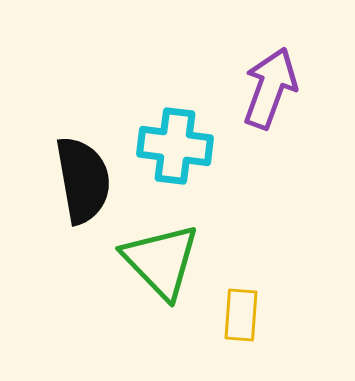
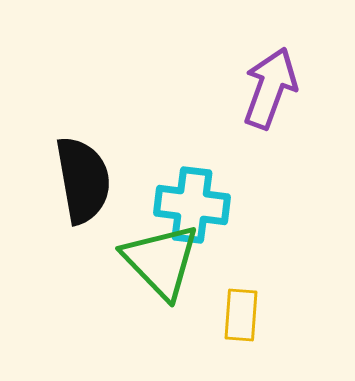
cyan cross: moved 17 px right, 59 px down
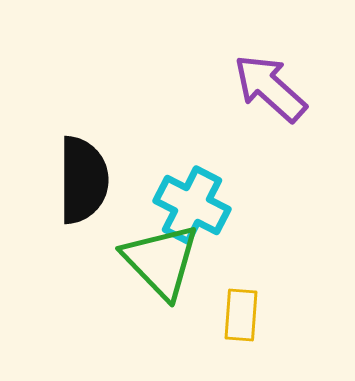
purple arrow: rotated 68 degrees counterclockwise
black semicircle: rotated 10 degrees clockwise
cyan cross: rotated 20 degrees clockwise
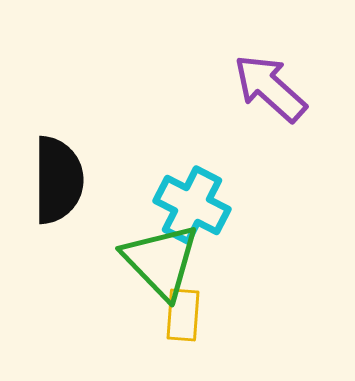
black semicircle: moved 25 px left
yellow rectangle: moved 58 px left
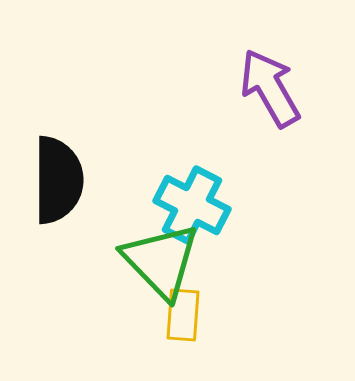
purple arrow: rotated 18 degrees clockwise
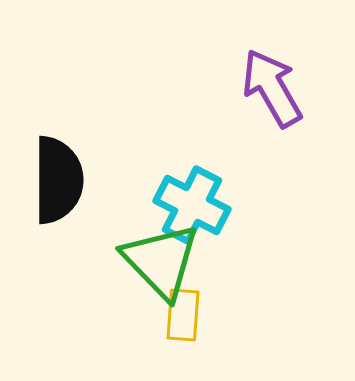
purple arrow: moved 2 px right
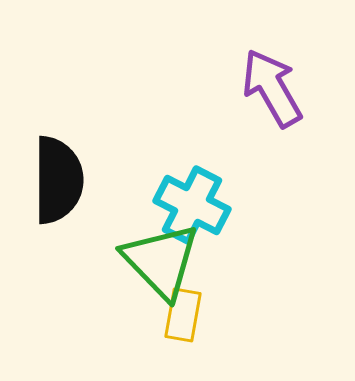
yellow rectangle: rotated 6 degrees clockwise
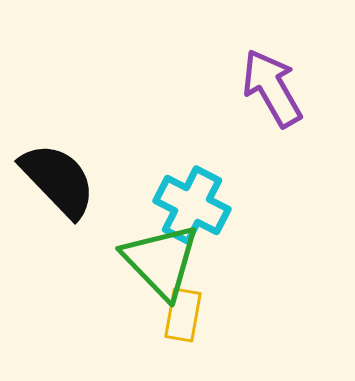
black semicircle: rotated 44 degrees counterclockwise
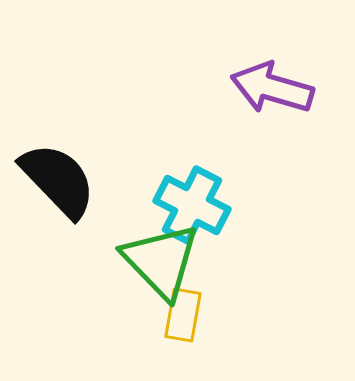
purple arrow: rotated 44 degrees counterclockwise
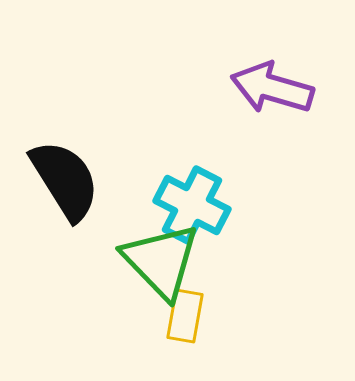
black semicircle: moved 7 px right; rotated 12 degrees clockwise
yellow rectangle: moved 2 px right, 1 px down
